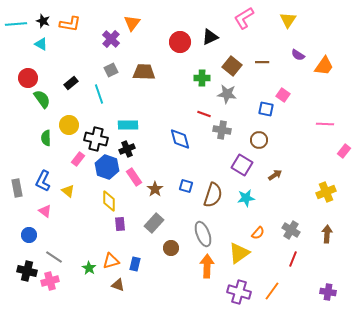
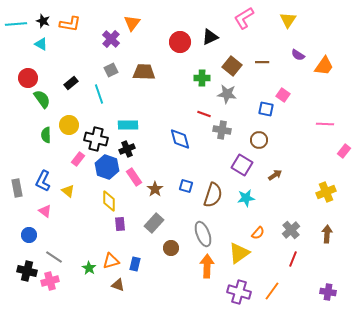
green semicircle at (46, 138): moved 3 px up
gray cross at (291, 230): rotated 18 degrees clockwise
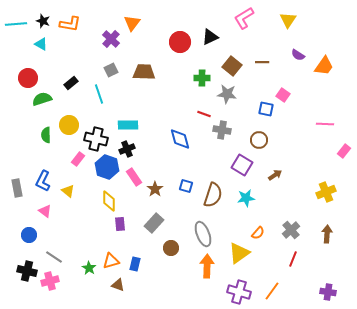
green semicircle at (42, 99): rotated 72 degrees counterclockwise
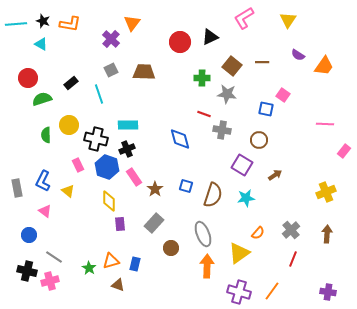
pink rectangle at (78, 159): moved 6 px down; rotated 64 degrees counterclockwise
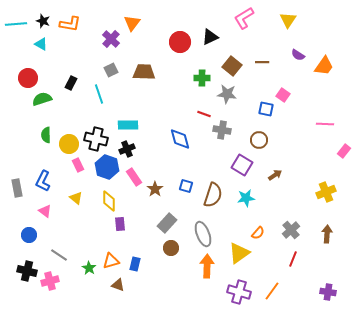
black rectangle at (71, 83): rotated 24 degrees counterclockwise
yellow circle at (69, 125): moved 19 px down
yellow triangle at (68, 191): moved 8 px right, 7 px down
gray rectangle at (154, 223): moved 13 px right
gray line at (54, 257): moved 5 px right, 2 px up
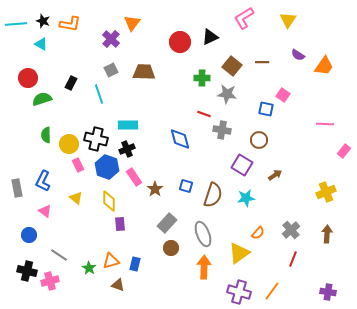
orange arrow at (207, 266): moved 3 px left, 1 px down
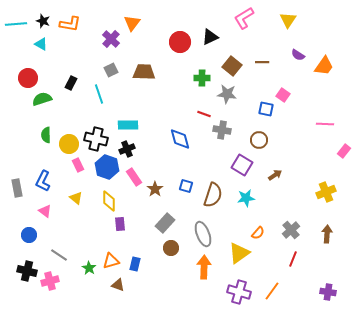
gray rectangle at (167, 223): moved 2 px left
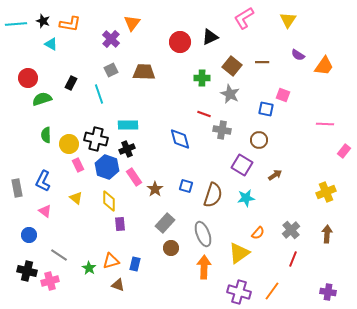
cyan triangle at (41, 44): moved 10 px right
gray star at (227, 94): moved 3 px right; rotated 18 degrees clockwise
pink square at (283, 95): rotated 16 degrees counterclockwise
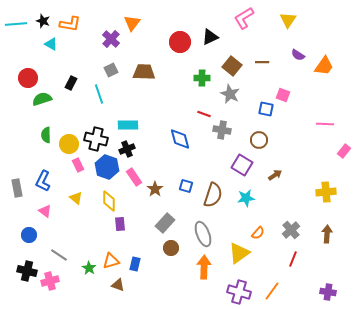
yellow cross at (326, 192): rotated 18 degrees clockwise
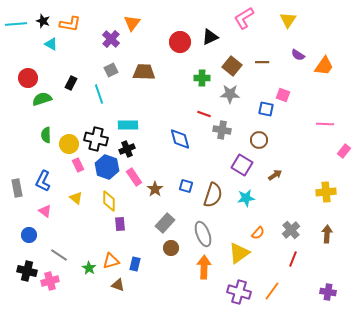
gray star at (230, 94): rotated 24 degrees counterclockwise
